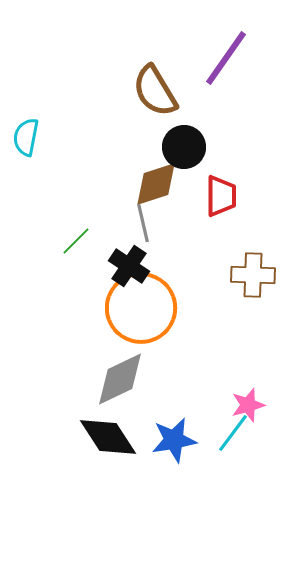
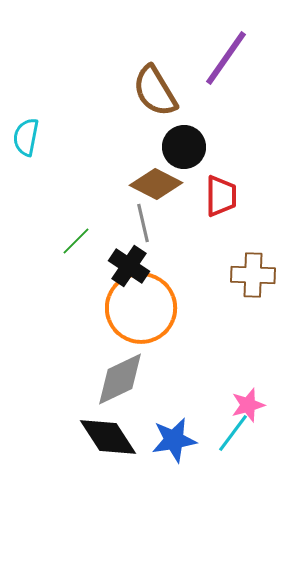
brown diamond: rotated 45 degrees clockwise
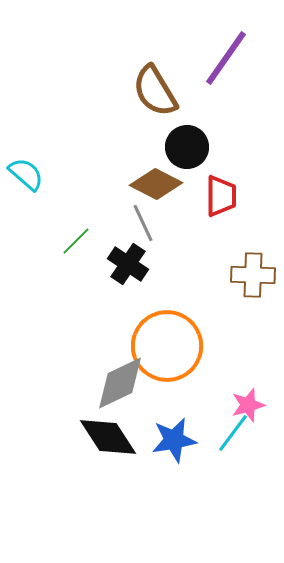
cyan semicircle: moved 37 px down; rotated 120 degrees clockwise
black circle: moved 3 px right
gray line: rotated 12 degrees counterclockwise
black cross: moved 1 px left, 2 px up
orange circle: moved 26 px right, 38 px down
gray diamond: moved 4 px down
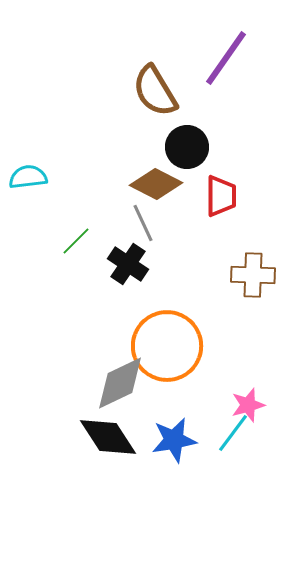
cyan semicircle: moved 2 px right, 3 px down; rotated 48 degrees counterclockwise
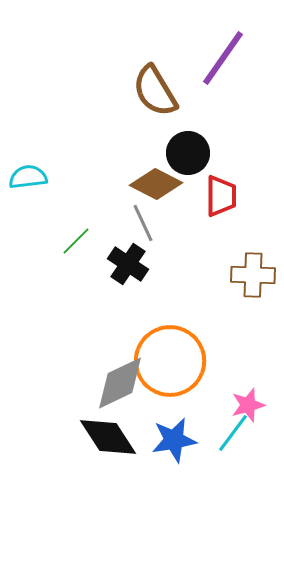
purple line: moved 3 px left
black circle: moved 1 px right, 6 px down
orange circle: moved 3 px right, 15 px down
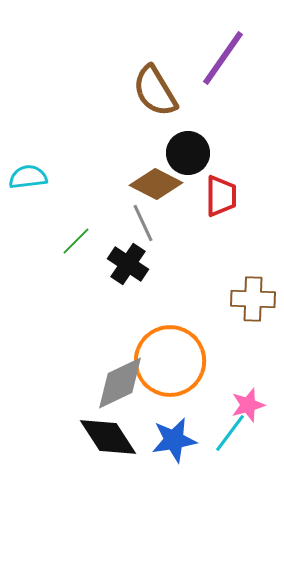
brown cross: moved 24 px down
cyan line: moved 3 px left
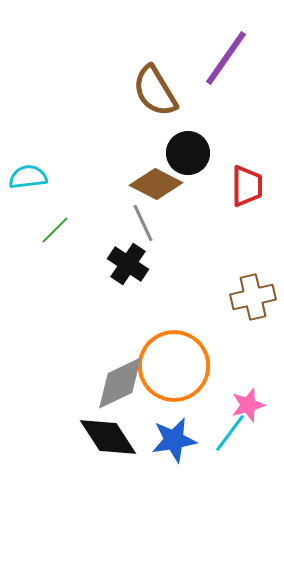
purple line: moved 3 px right
red trapezoid: moved 26 px right, 10 px up
green line: moved 21 px left, 11 px up
brown cross: moved 2 px up; rotated 15 degrees counterclockwise
orange circle: moved 4 px right, 5 px down
